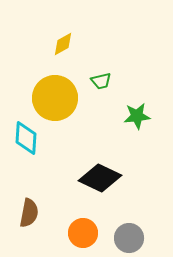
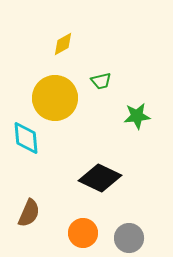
cyan diamond: rotated 8 degrees counterclockwise
brown semicircle: rotated 12 degrees clockwise
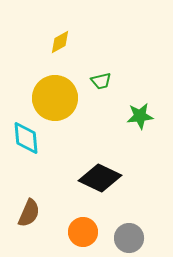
yellow diamond: moved 3 px left, 2 px up
green star: moved 3 px right
orange circle: moved 1 px up
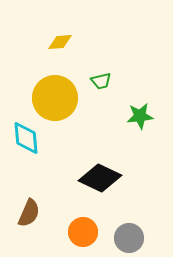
yellow diamond: rotated 25 degrees clockwise
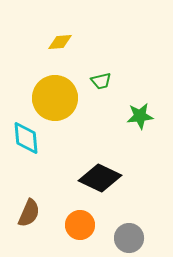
orange circle: moved 3 px left, 7 px up
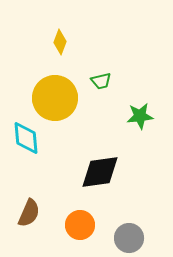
yellow diamond: rotated 65 degrees counterclockwise
black diamond: moved 6 px up; rotated 33 degrees counterclockwise
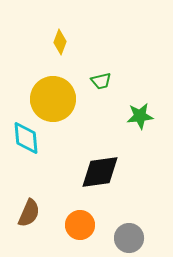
yellow circle: moved 2 px left, 1 px down
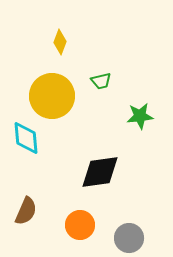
yellow circle: moved 1 px left, 3 px up
brown semicircle: moved 3 px left, 2 px up
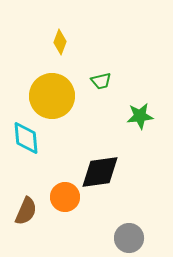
orange circle: moved 15 px left, 28 px up
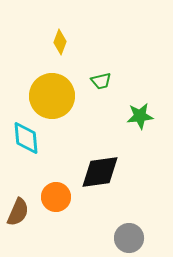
orange circle: moved 9 px left
brown semicircle: moved 8 px left, 1 px down
